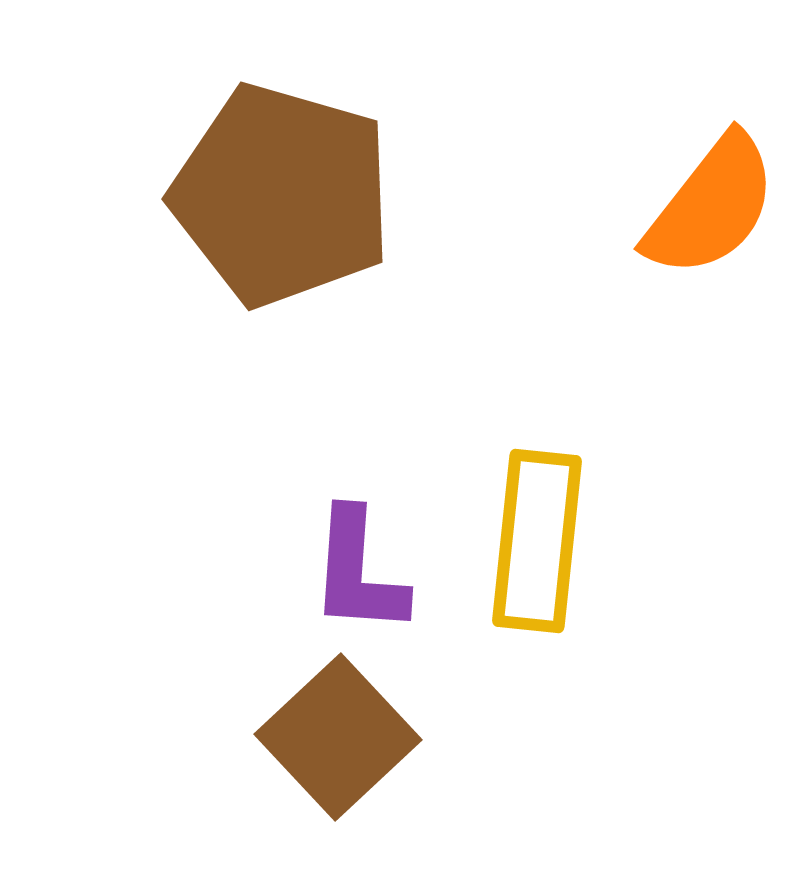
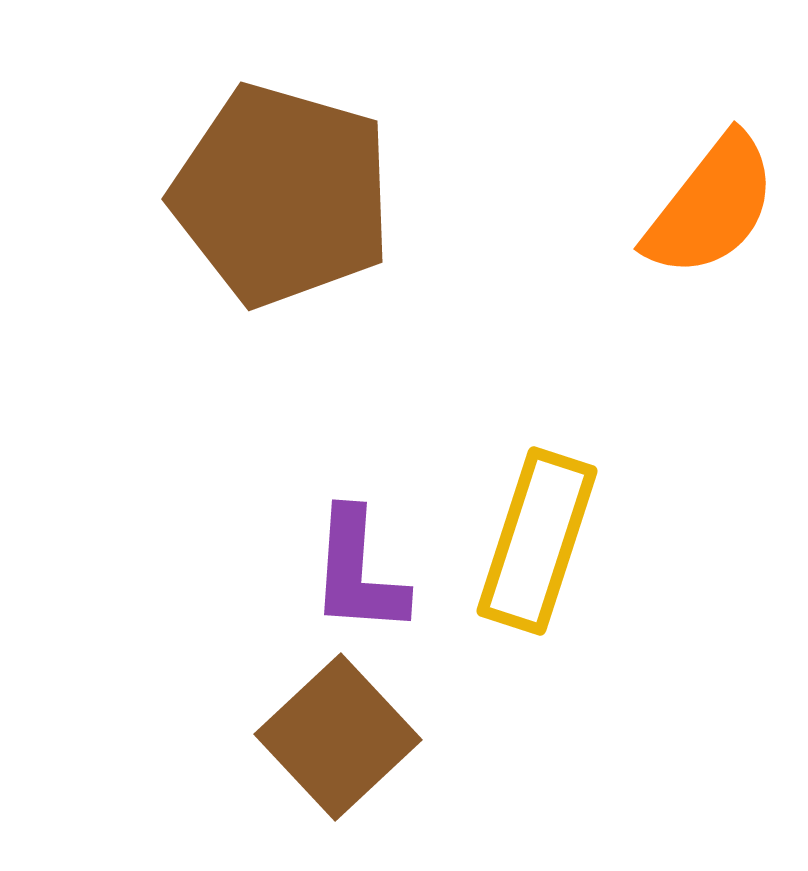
yellow rectangle: rotated 12 degrees clockwise
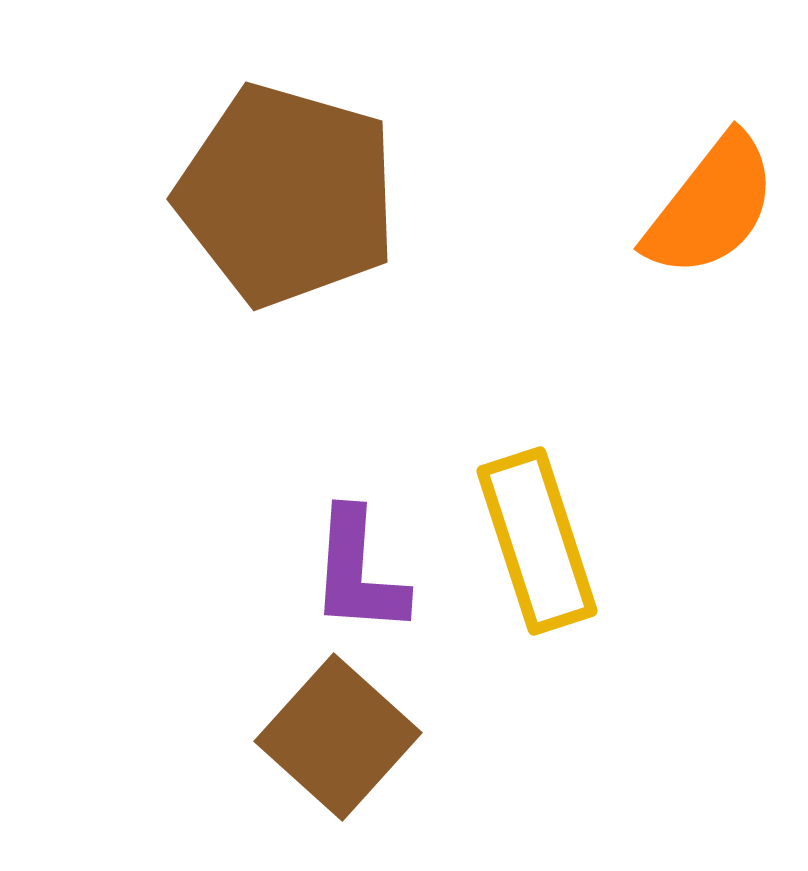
brown pentagon: moved 5 px right
yellow rectangle: rotated 36 degrees counterclockwise
brown square: rotated 5 degrees counterclockwise
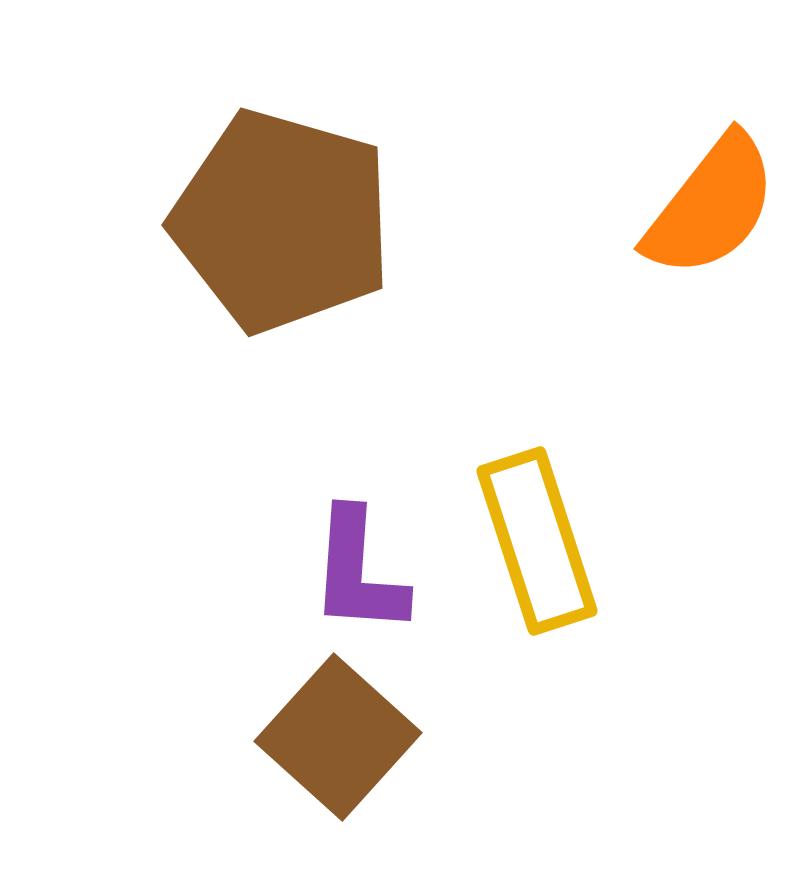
brown pentagon: moved 5 px left, 26 px down
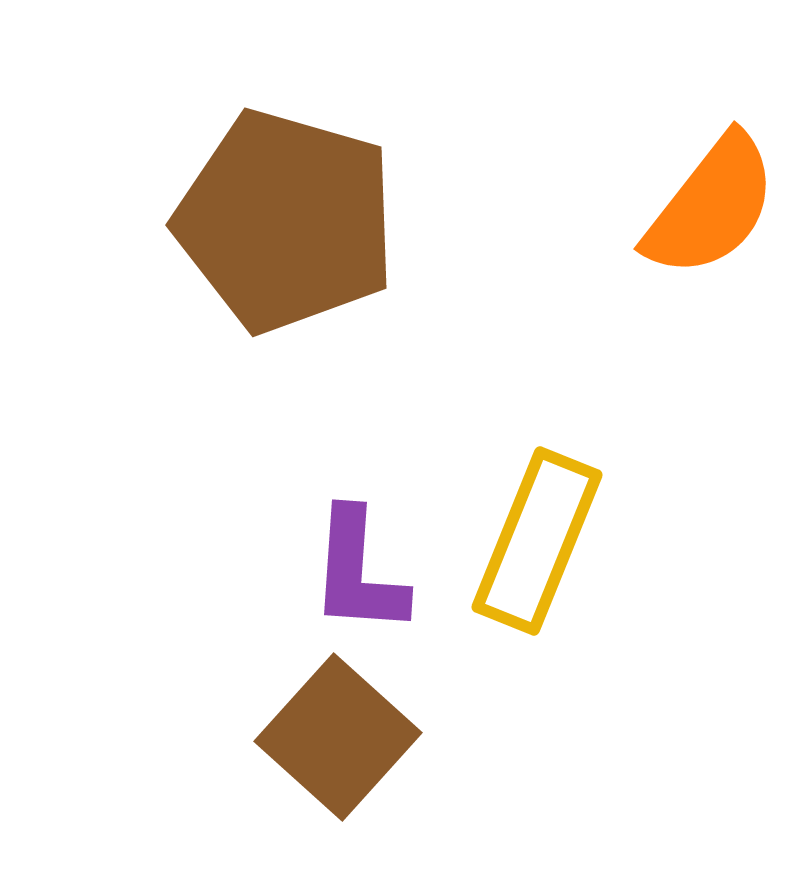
brown pentagon: moved 4 px right
yellow rectangle: rotated 40 degrees clockwise
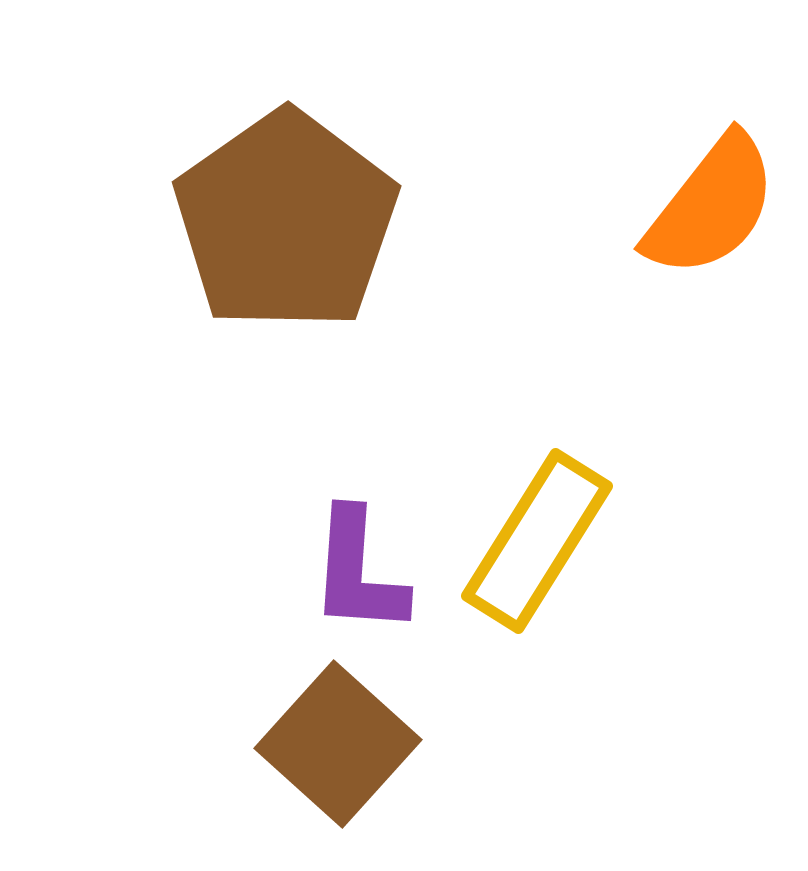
brown pentagon: rotated 21 degrees clockwise
yellow rectangle: rotated 10 degrees clockwise
brown square: moved 7 px down
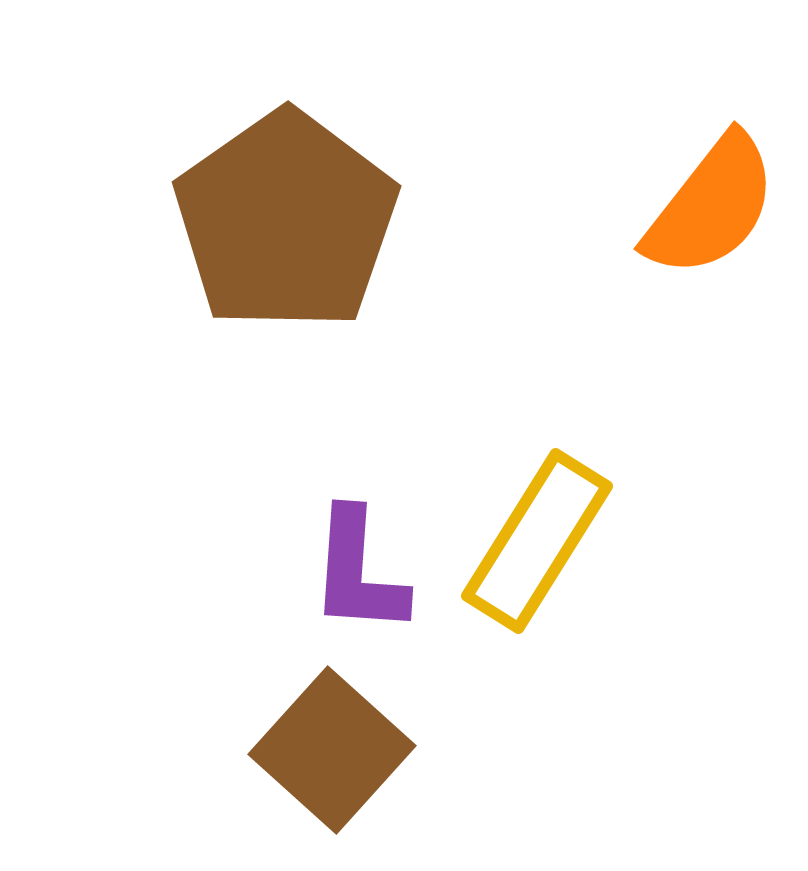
brown square: moved 6 px left, 6 px down
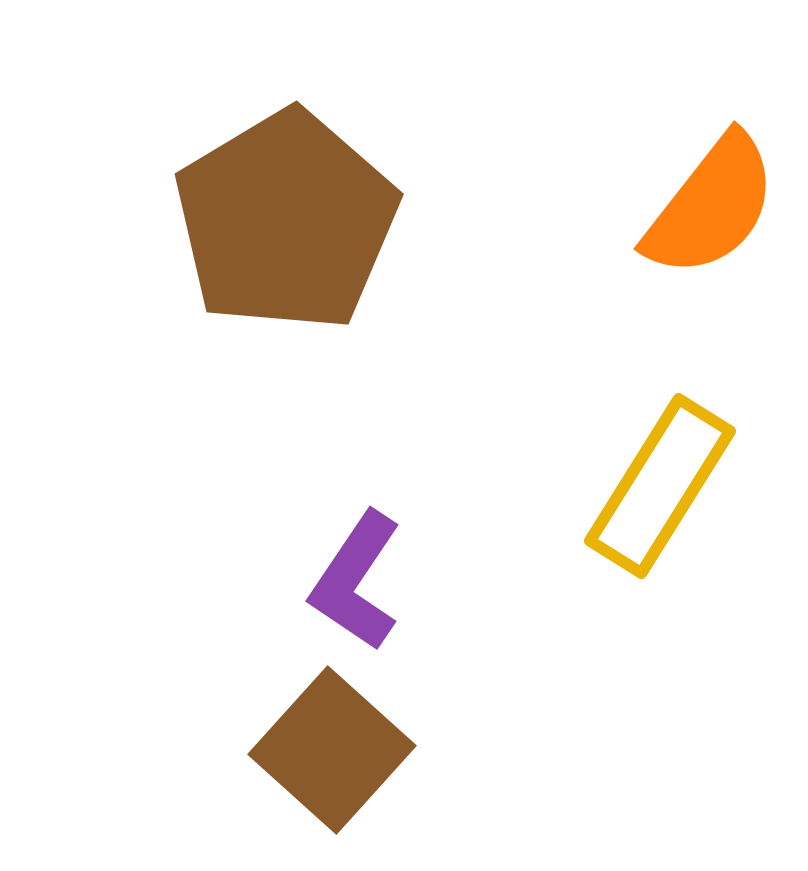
brown pentagon: rotated 4 degrees clockwise
yellow rectangle: moved 123 px right, 55 px up
purple L-shape: moved 2 px left, 9 px down; rotated 30 degrees clockwise
